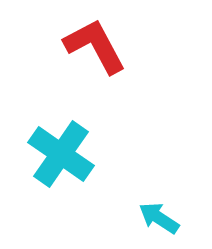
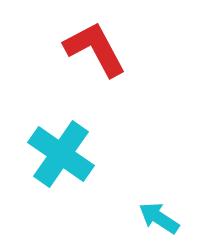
red L-shape: moved 3 px down
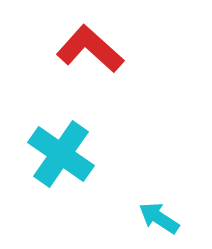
red L-shape: moved 5 px left; rotated 20 degrees counterclockwise
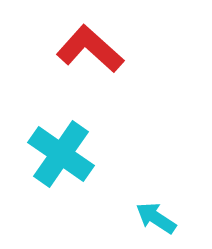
cyan arrow: moved 3 px left
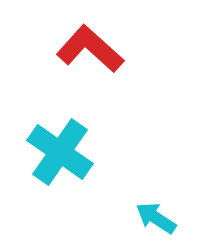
cyan cross: moved 1 px left, 2 px up
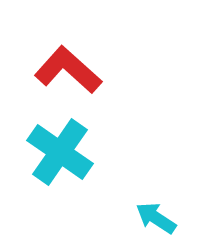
red L-shape: moved 22 px left, 21 px down
